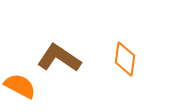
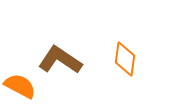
brown L-shape: moved 1 px right, 2 px down
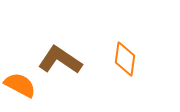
orange semicircle: moved 1 px up
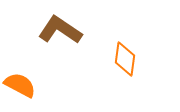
brown L-shape: moved 30 px up
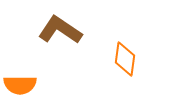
orange semicircle: rotated 152 degrees clockwise
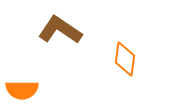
orange semicircle: moved 2 px right, 5 px down
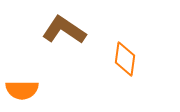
brown L-shape: moved 4 px right
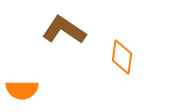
orange diamond: moved 3 px left, 2 px up
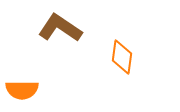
brown L-shape: moved 4 px left, 2 px up
